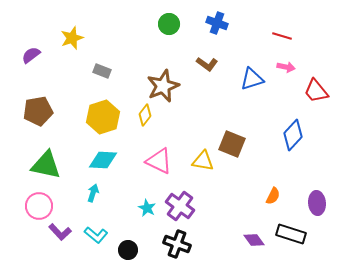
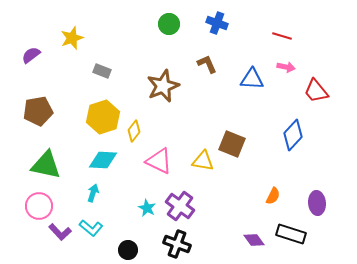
brown L-shape: rotated 150 degrees counterclockwise
blue triangle: rotated 20 degrees clockwise
yellow diamond: moved 11 px left, 16 px down
cyan L-shape: moved 5 px left, 7 px up
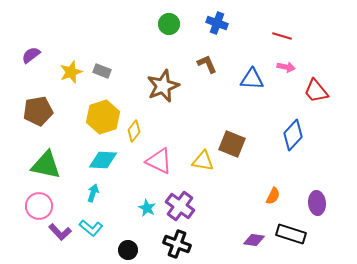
yellow star: moved 1 px left, 34 px down
purple diamond: rotated 45 degrees counterclockwise
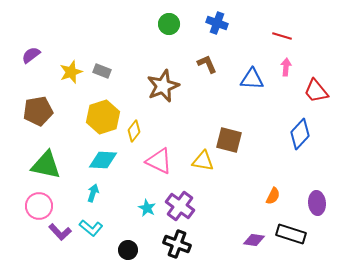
pink arrow: rotated 96 degrees counterclockwise
blue diamond: moved 7 px right, 1 px up
brown square: moved 3 px left, 4 px up; rotated 8 degrees counterclockwise
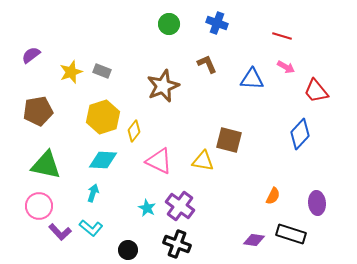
pink arrow: rotated 114 degrees clockwise
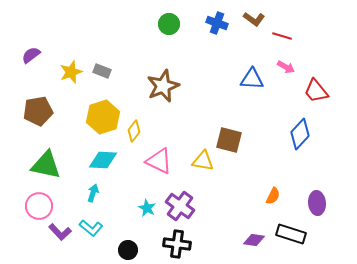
brown L-shape: moved 47 px right, 45 px up; rotated 150 degrees clockwise
black cross: rotated 12 degrees counterclockwise
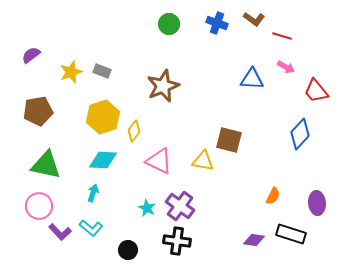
black cross: moved 3 px up
